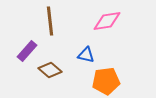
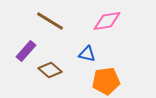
brown line: rotated 52 degrees counterclockwise
purple rectangle: moved 1 px left
blue triangle: moved 1 px right, 1 px up
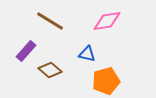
orange pentagon: rotated 8 degrees counterclockwise
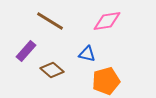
brown diamond: moved 2 px right
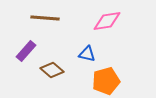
brown line: moved 5 px left, 3 px up; rotated 28 degrees counterclockwise
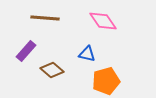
pink diamond: moved 4 px left; rotated 64 degrees clockwise
